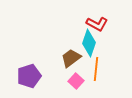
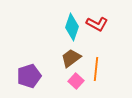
cyan diamond: moved 17 px left, 16 px up
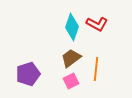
purple pentagon: moved 1 px left, 2 px up
pink square: moved 5 px left; rotated 21 degrees clockwise
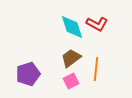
cyan diamond: rotated 36 degrees counterclockwise
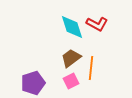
orange line: moved 5 px left, 1 px up
purple pentagon: moved 5 px right, 9 px down
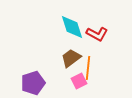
red L-shape: moved 10 px down
orange line: moved 3 px left
pink square: moved 8 px right
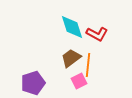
orange line: moved 3 px up
